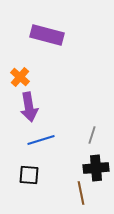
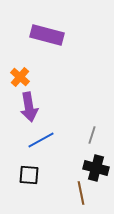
blue line: rotated 12 degrees counterclockwise
black cross: rotated 20 degrees clockwise
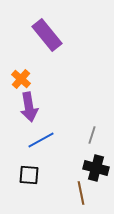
purple rectangle: rotated 36 degrees clockwise
orange cross: moved 1 px right, 2 px down
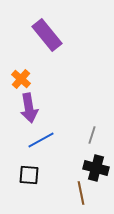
purple arrow: moved 1 px down
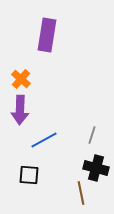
purple rectangle: rotated 48 degrees clockwise
purple arrow: moved 9 px left, 2 px down; rotated 12 degrees clockwise
blue line: moved 3 px right
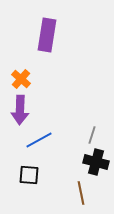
blue line: moved 5 px left
black cross: moved 6 px up
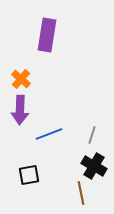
blue line: moved 10 px right, 6 px up; rotated 8 degrees clockwise
black cross: moved 2 px left, 4 px down; rotated 15 degrees clockwise
black square: rotated 15 degrees counterclockwise
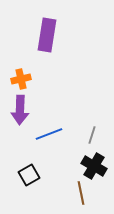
orange cross: rotated 36 degrees clockwise
black square: rotated 20 degrees counterclockwise
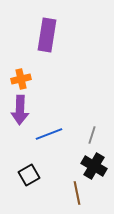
brown line: moved 4 px left
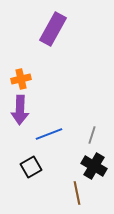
purple rectangle: moved 6 px right, 6 px up; rotated 20 degrees clockwise
black square: moved 2 px right, 8 px up
